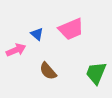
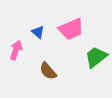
blue triangle: moved 1 px right, 2 px up
pink arrow: rotated 48 degrees counterclockwise
green trapezoid: moved 16 px up; rotated 30 degrees clockwise
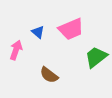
brown semicircle: moved 1 px right, 4 px down; rotated 12 degrees counterclockwise
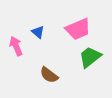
pink trapezoid: moved 7 px right
pink arrow: moved 4 px up; rotated 42 degrees counterclockwise
green trapezoid: moved 6 px left
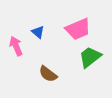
brown semicircle: moved 1 px left, 1 px up
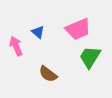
green trapezoid: rotated 20 degrees counterclockwise
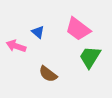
pink trapezoid: rotated 60 degrees clockwise
pink arrow: rotated 48 degrees counterclockwise
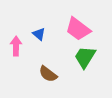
blue triangle: moved 1 px right, 2 px down
pink arrow: rotated 72 degrees clockwise
green trapezoid: moved 5 px left
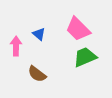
pink trapezoid: rotated 8 degrees clockwise
green trapezoid: rotated 35 degrees clockwise
brown semicircle: moved 11 px left
